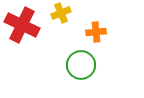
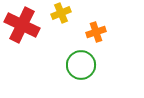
orange cross: rotated 12 degrees counterclockwise
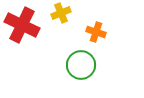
orange cross: rotated 36 degrees clockwise
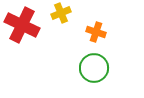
green circle: moved 13 px right, 3 px down
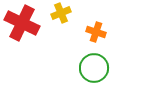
red cross: moved 2 px up
